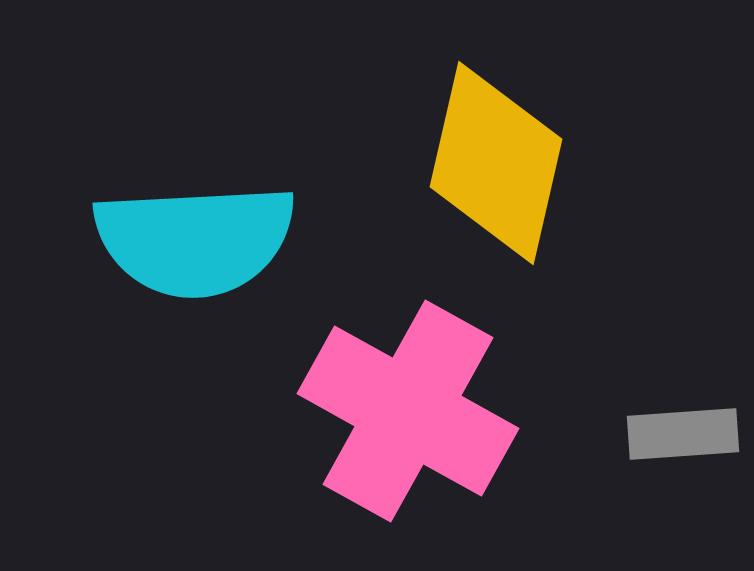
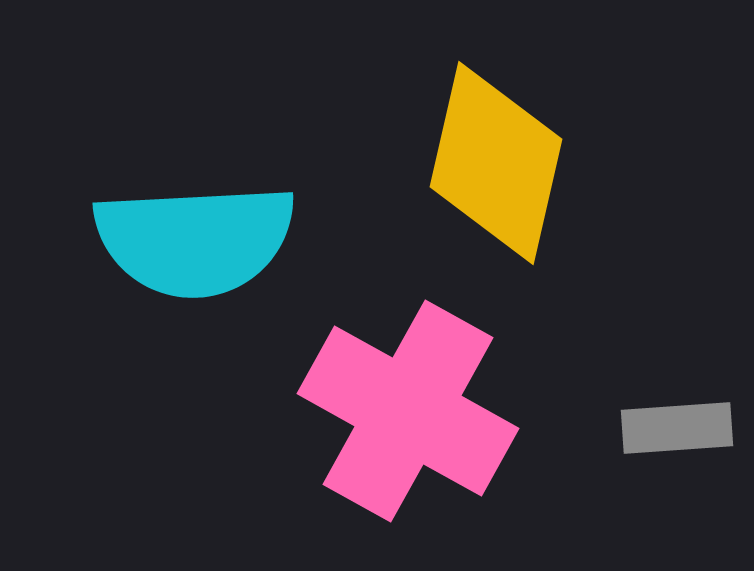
gray rectangle: moved 6 px left, 6 px up
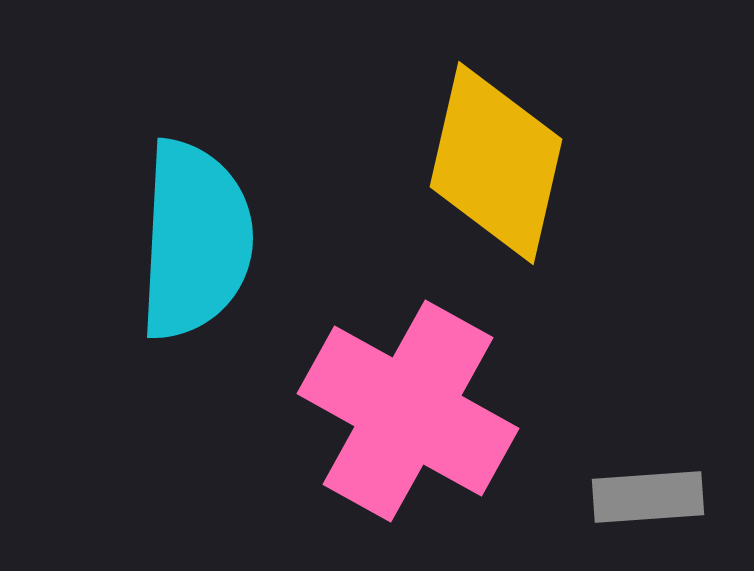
cyan semicircle: rotated 84 degrees counterclockwise
gray rectangle: moved 29 px left, 69 px down
